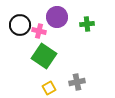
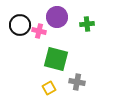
green square: moved 12 px right, 3 px down; rotated 20 degrees counterclockwise
gray cross: rotated 21 degrees clockwise
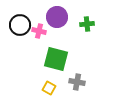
yellow square: rotated 32 degrees counterclockwise
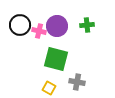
purple circle: moved 9 px down
green cross: moved 1 px down
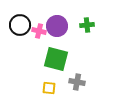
yellow square: rotated 24 degrees counterclockwise
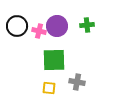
black circle: moved 3 px left, 1 px down
green square: moved 2 px left, 1 px down; rotated 15 degrees counterclockwise
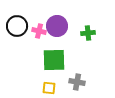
green cross: moved 1 px right, 8 px down
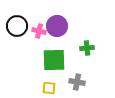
green cross: moved 1 px left, 15 px down
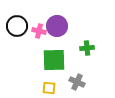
gray cross: rotated 14 degrees clockwise
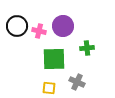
purple circle: moved 6 px right
green square: moved 1 px up
